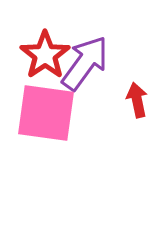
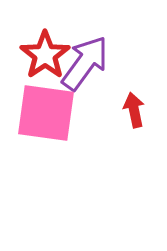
red arrow: moved 3 px left, 10 px down
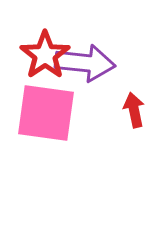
purple arrow: rotated 60 degrees clockwise
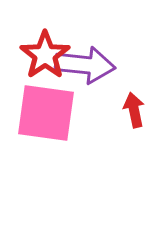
purple arrow: moved 2 px down
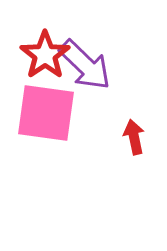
purple arrow: rotated 38 degrees clockwise
red arrow: moved 27 px down
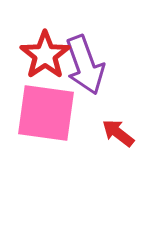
purple arrow: rotated 26 degrees clockwise
red arrow: moved 16 px left, 4 px up; rotated 40 degrees counterclockwise
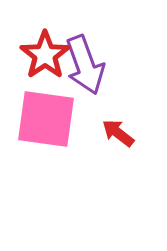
pink square: moved 6 px down
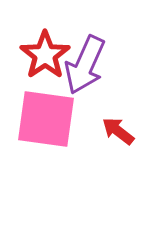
purple arrow: rotated 44 degrees clockwise
red arrow: moved 2 px up
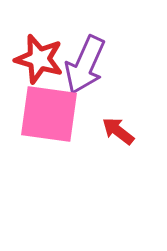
red star: moved 6 px left, 4 px down; rotated 21 degrees counterclockwise
pink square: moved 3 px right, 5 px up
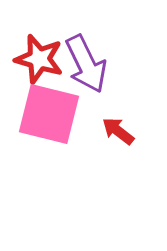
purple arrow: moved 1 px right, 1 px up; rotated 50 degrees counterclockwise
pink square: rotated 6 degrees clockwise
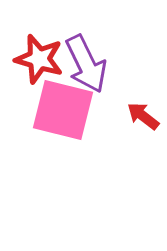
pink square: moved 14 px right, 4 px up
red arrow: moved 25 px right, 15 px up
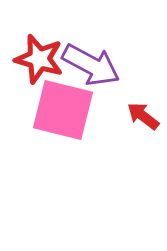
purple arrow: moved 5 px right, 1 px down; rotated 36 degrees counterclockwise
